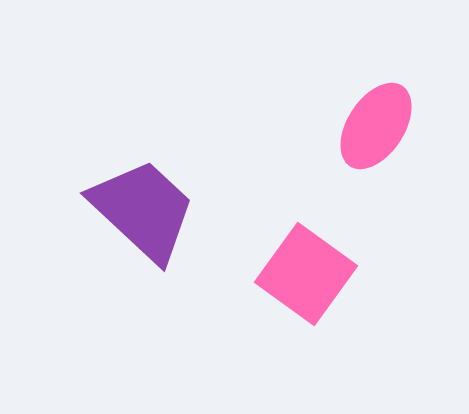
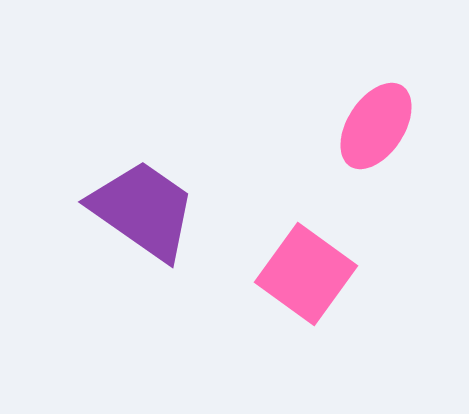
purple trapezoid: rotated 8 degrees counterclockwise
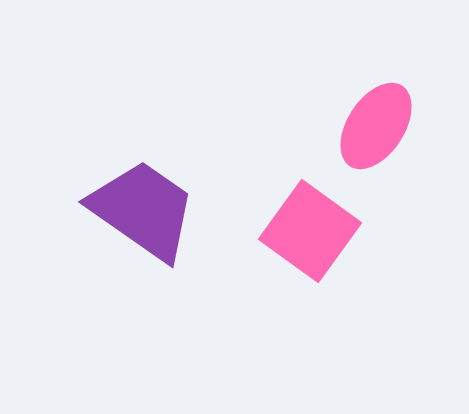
pink square: moved 4 px right, 43 px up
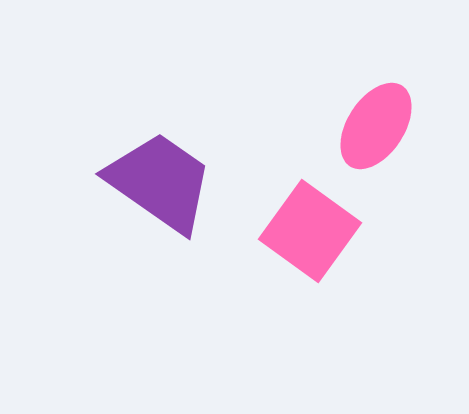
purple trapezoid: moved 17 px right, 28 px up
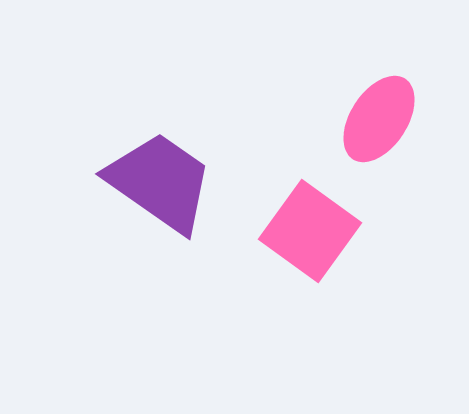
pink ellipse: moved 3 px right, 7 px up
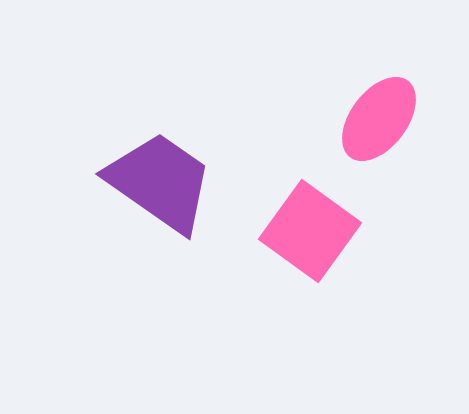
pink ellipse: rotated 4 degrees clockwise
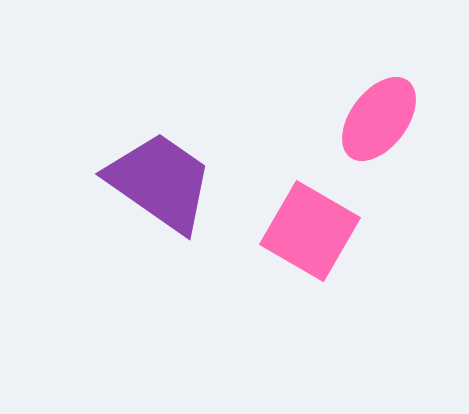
pink square: rotated 6 degrees counterclockwise
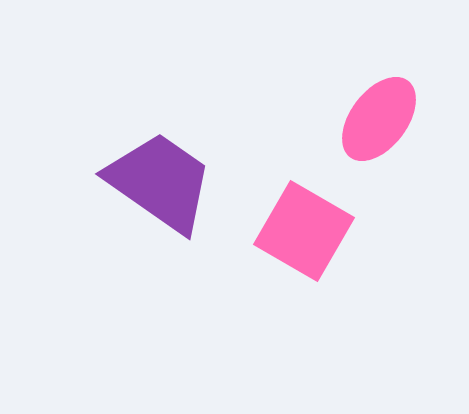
pink square: moved 6 px left
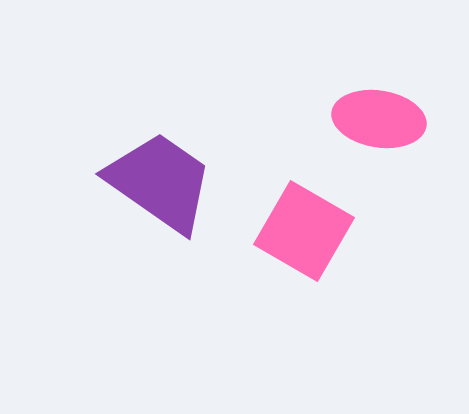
pink ellipse: rotated 62 degrees clockwise
